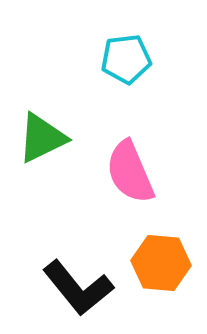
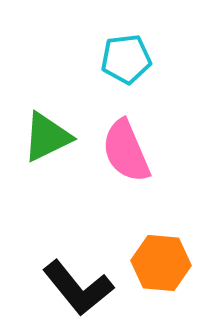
green triangle: moved 5 px right, 1 px up
pink semicircle: moved 4 px left, 21 px up
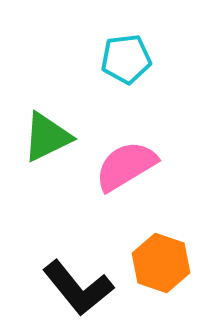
pink semicircle: moved 15 px down; rotated 82 degrees clockwise
orange hexagon: rotated 14 degrees clockwise
